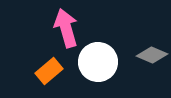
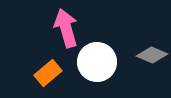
white circle: moved 1 px left
orange rectangle: moved 1 px left, 2 px down
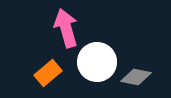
gray diamond: moved 16 px left, 22 px down; rotated 12 degrees counterclockwise
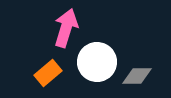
pink arrow: rotated 33 degrees clockwise
gray diamond: moved 1 px right, 1 px up; rotated 12 degrees counterclockwise
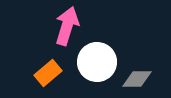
pink arrow: moved 1 px right, 2 px up
gray diamond: moved 3 px down
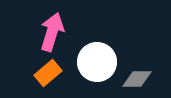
pink arrow: moved 15 px left, 6 px down
